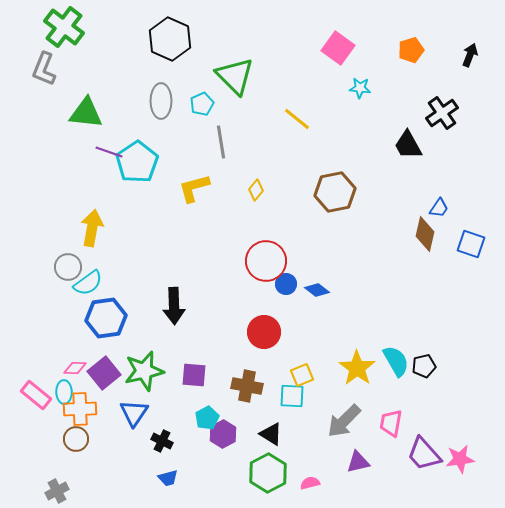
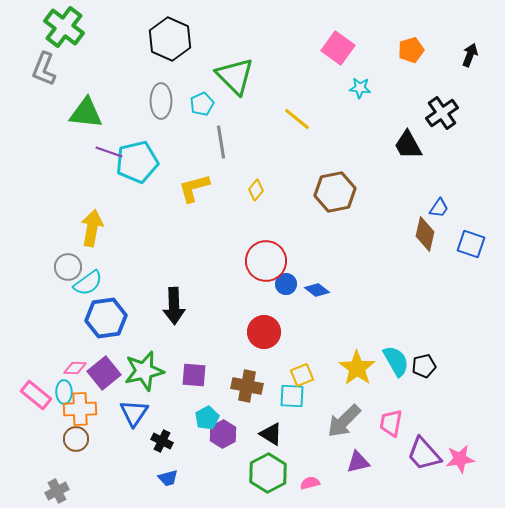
cyan pentagon at (137, 162): rotated 21 degrees clockwise
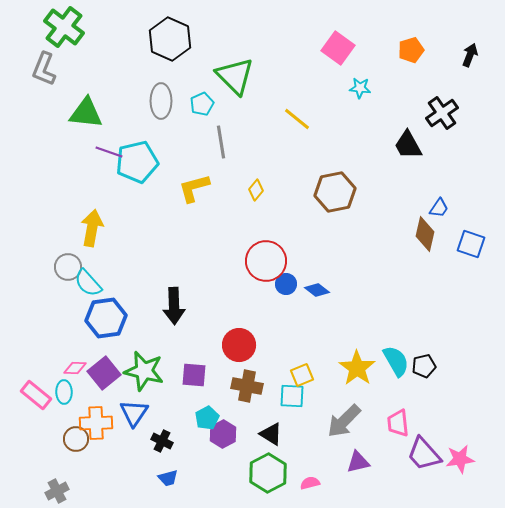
cyan semicircle at (88, 283): rotated 84 degrees clockwise
red circle at (264, 332): moved 25 px left, 13 px down
green star at (144, 371): rotated 27 degrees clockwise
orange cross at (80, 409): moved 16 px right, 14 px down
pink trapezoid at (391, 423): moved 7 px right; rotated 16 degrees counterclockwise
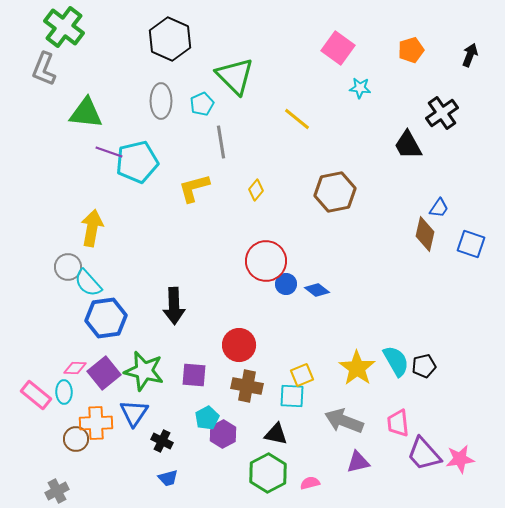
gray arrow at (344, 421): rotated 66 degrees clockwise
black triangle at (271, 434): moved 5 px right; rotated 20 degrees counterclockwise
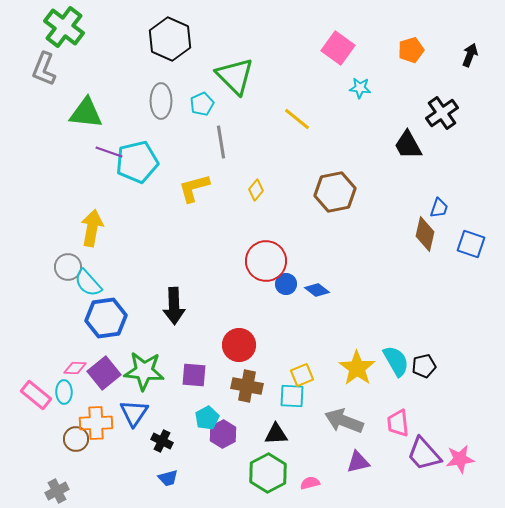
blue trapezoid at (439, 208): rotated 15 degrees counterclockwise
green star at (144, 371): rotated 9 degrees counterclockwise
black triangle at (276, 434): rotated 15 degrees counterclockwise
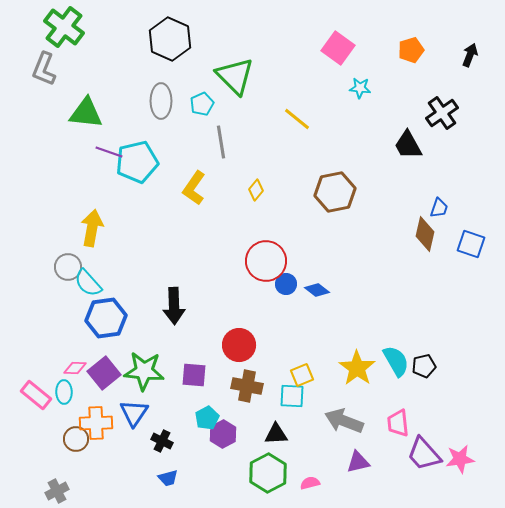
yellow L-shape at (194, 188): rotated 40 degrees counterclockwise
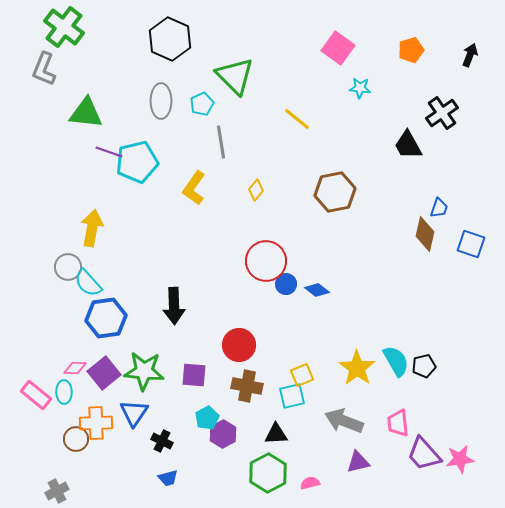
cyan square at (292, 396): rotated 16 degrees counterclockwise
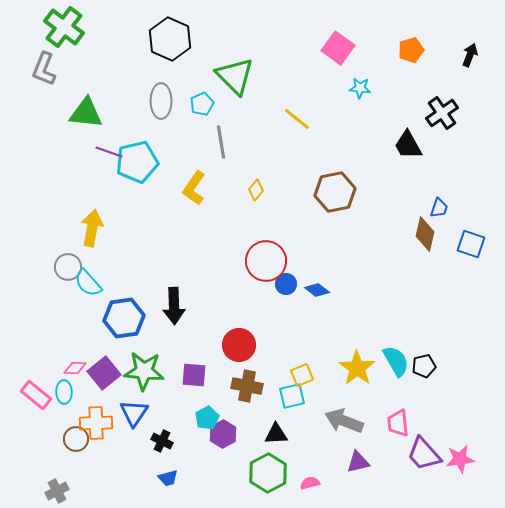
blue hexagon at (106, 318): moved 18 px right
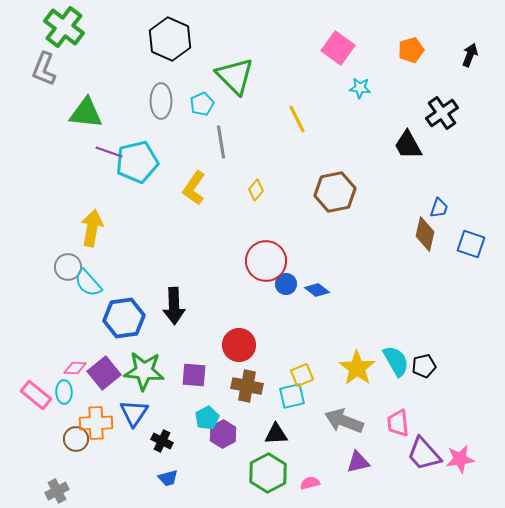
yellow line at (297, 119): rotated 24 degrees clockwise
